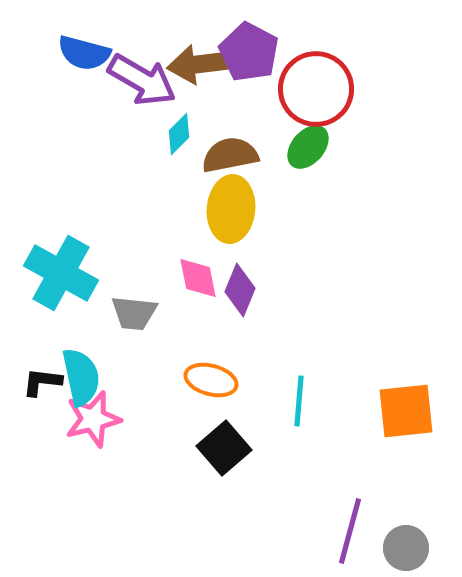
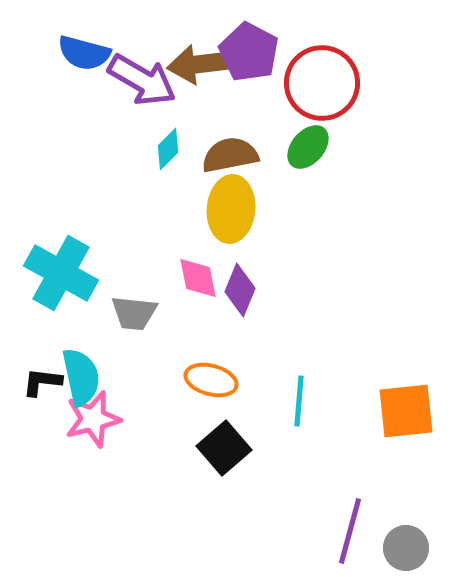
red circle: moved 6 px right, 6 px up
cyan diamond: moved 11 px left, 15 px down
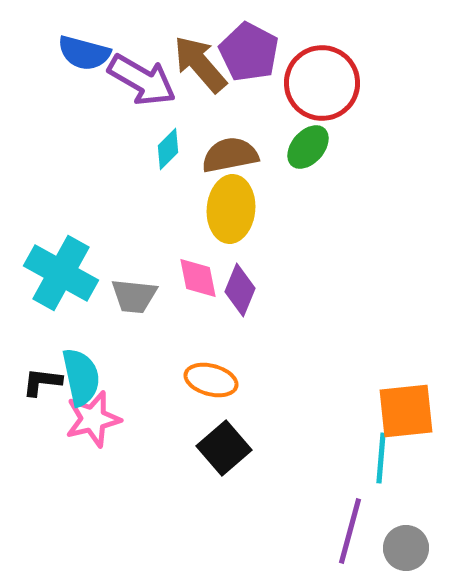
brown arrow: rotated 56 degrees clockwise
gray trapezoid: moved 17 px up
cyan line: moved 82 px right, 57 px down
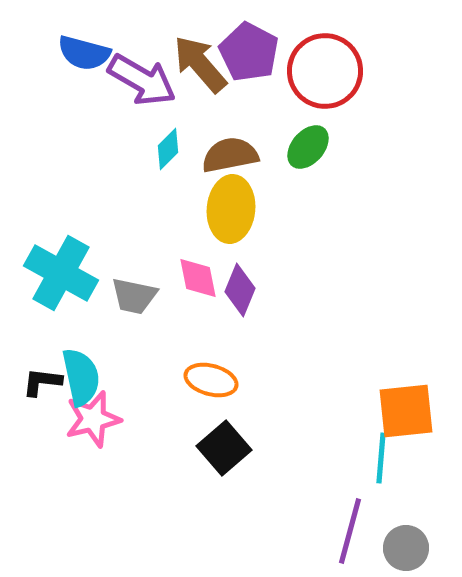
red circle: moved 3 px right, 12 px up
gray trapezoid: rotated 6 degrees clockwise
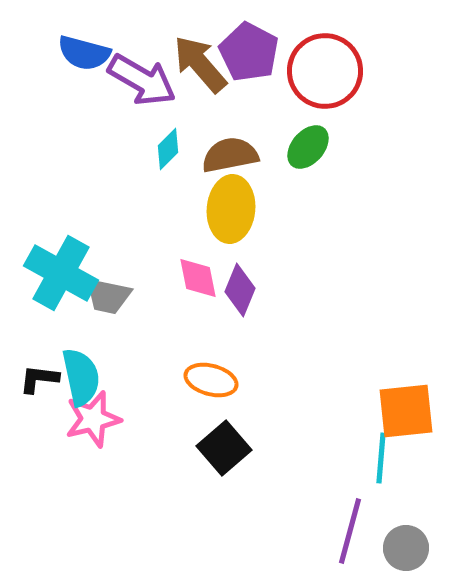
gray trapezoid: moved 26 px left
black L-shape: moved 3 px left, 3 px up
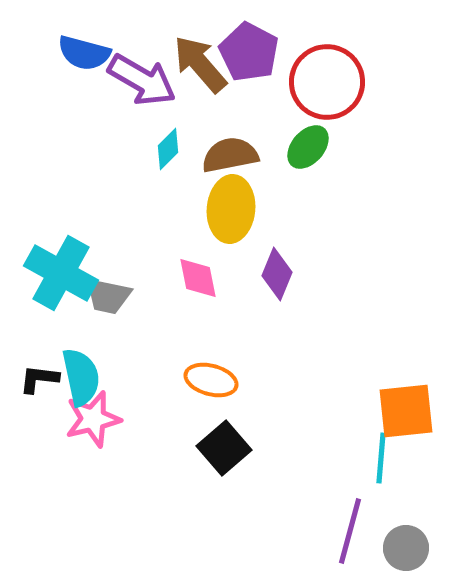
red circle: moved 2 px right, 11 px down
purple diamond: moved 37 px right, 16 px up
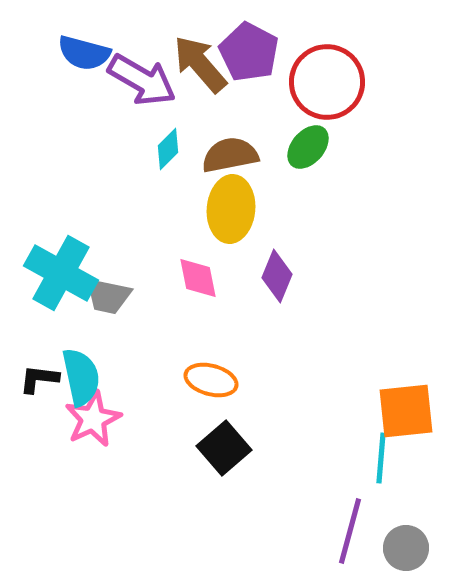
purple diamond: moved 2 px down
pink star: rotated 12 degrees counterclockwise
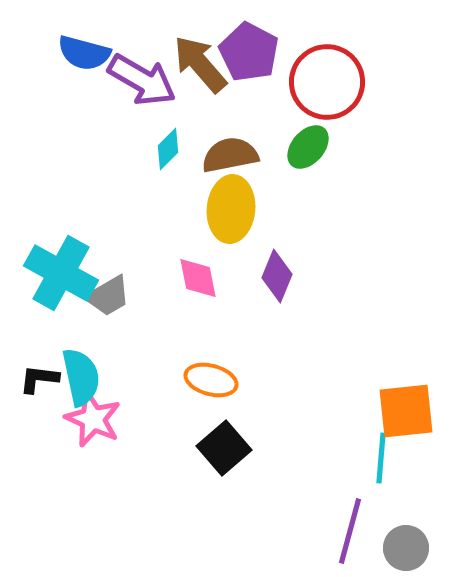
gray trapezoid: rotated 42 degrees counterclockwise
pink star: rotated 22 degrees counterclockwise
